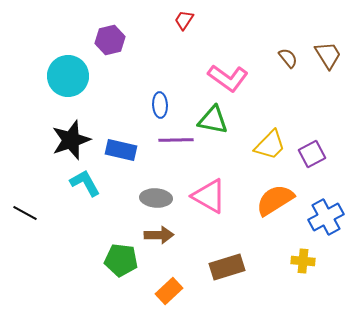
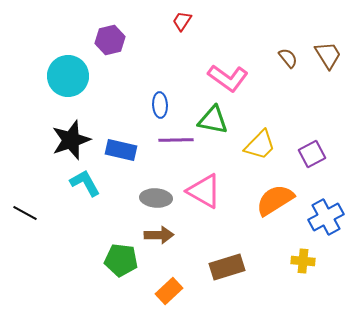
red trapezoid: moved 2 px left, 1 px down
yellow trapezoid: moved 10 px left
pink triangle: moved 5 px left, 5 px up
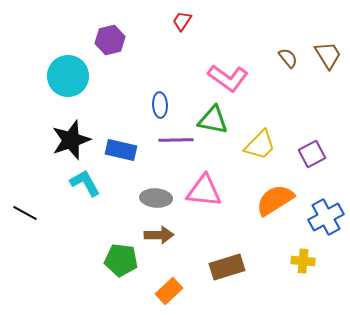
pink triangle: rotated 24 degrees counterclockwise
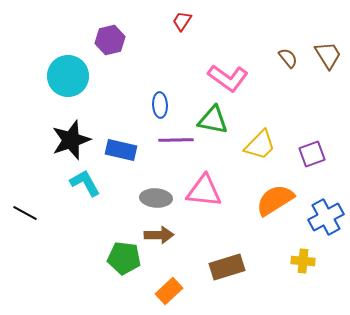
purple square: rotated 8 degrees clockwise
green pentagon: moved 3 px right, 2 px up
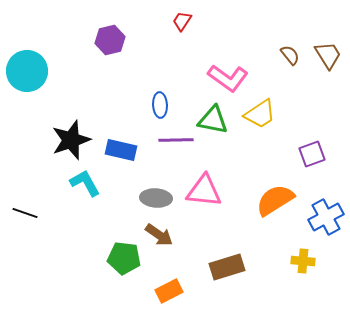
brown semicircle: moved 2 px right, 3 px up
cyan circle: moved 41 px left, 5 px up
yellow trapezoid: moved 31 px up; rotated 12 degrees clockwise
black line: rotated 10 degrees counterclockwise
brown arrow: rotated 36 degrees clockwise
orange rectangle: rotated 16 degrees clockwise
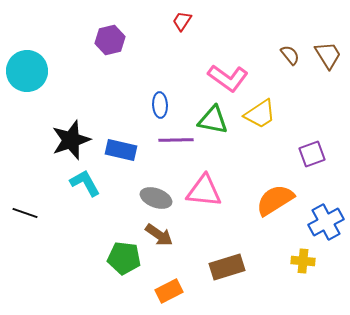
gray ellipse: rotated 16 degrees clockwise
blue cross: moved 5 px down
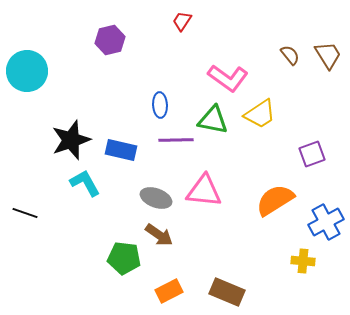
brown rectangle: moved 25 px down; rotated 40 degrees clockwise
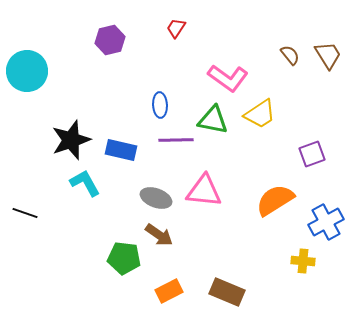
red trapezoid: moved 6 px left, 7 px down
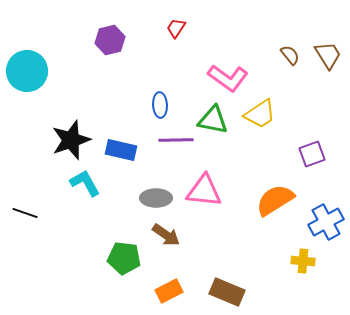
gray ellipse: rotated 20 degrees counterclockwise
brown arrow: moved 7 px right
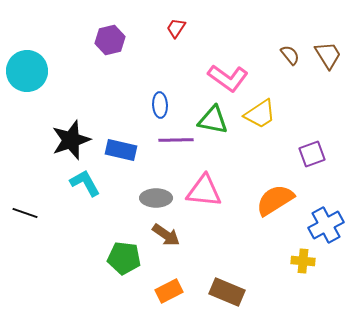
blue cross: moved 3 px down
